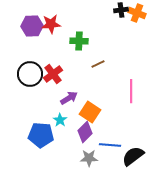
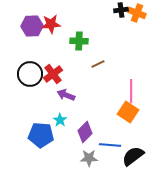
purple arrow: moved 3 px left, 3 px up; rotated 126 degrees counterclockwise
orange square: moved 38 px right
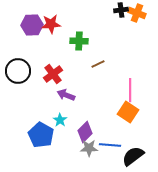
purple hexagon: moved 1 px up
black circle: moved 12 px left, 3 px up
pink line: moved 1 px left, 1 px up
blue pentagon: rotated 25 degrees clockwise
gray star: moved 10 px up
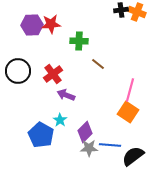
orange cross: moved 1 px up
brown line: rotated 64 degrees clockwise
pink line: rotated 15 degrees clockwise
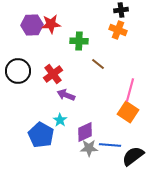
orange cross: moved 19 px left, 18 px down
purple diamond: rotated 20 degrees clockwise
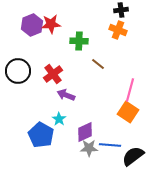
purple hexagon: rotated 20 degrees counterclockwise
cyan star: moved 1 px left, 1 px up
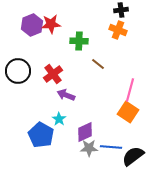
blue line: moved 1 px right, 2 px down
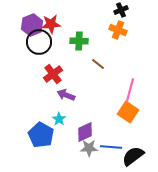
black cross: rotated 16 degrees counterclockwise
black circle: moved 21 px right, 29 px up
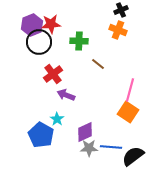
cyan star: moved 2 px left
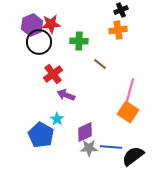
orange cross: rotated 30 degrees counterclockwise
brown line: moved 2 px right
